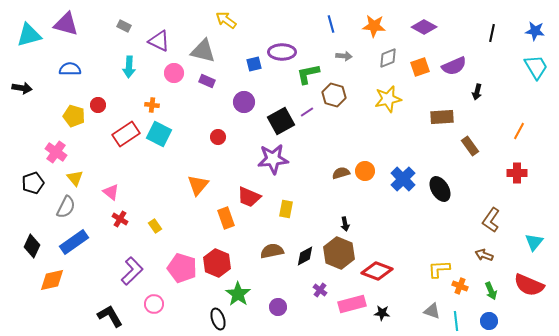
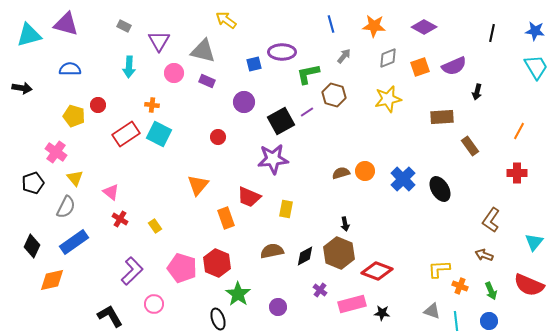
purple triangle at (159, 41): rotated 35 degrees clockwise
gray arrow at (344, 56): rotated 56 degrees counterclockwise
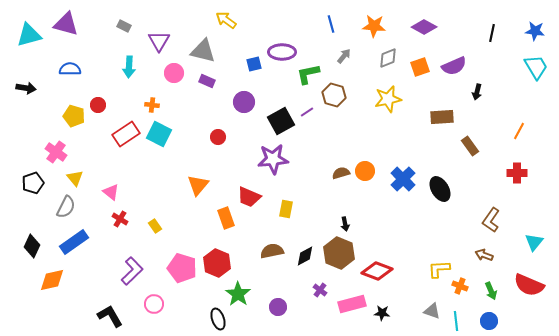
black arrow at (22, 88): moved 4 px right
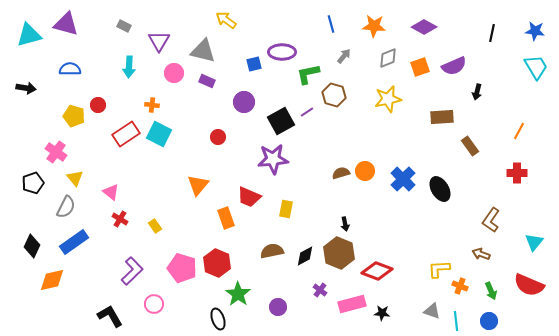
brown arrow at (484, 255): moved 3 px left, 1 px up
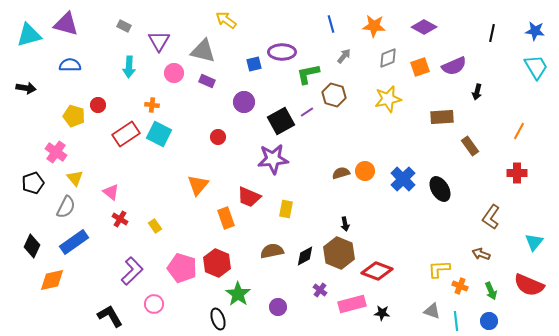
blue semicircle at (70, 69): moved 4 px up
brown L-shape at (491, 220): moved 3 px up
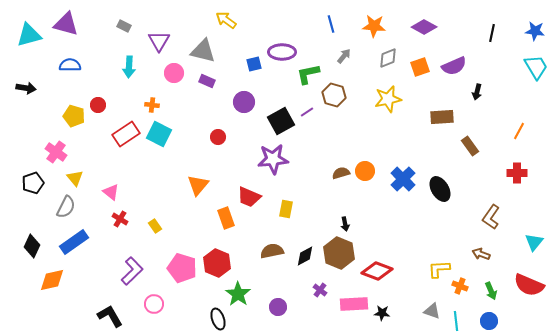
pink rectangle at (352, 304): moved 2 px right; rotated 12 degrees clockwise
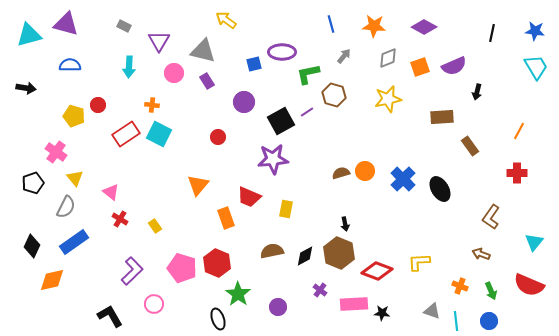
purple rectangle at (207, 81): rotated 35 degrees clockwise
yellow L-shape at (439, 269): moved 20 px left, 7 px up
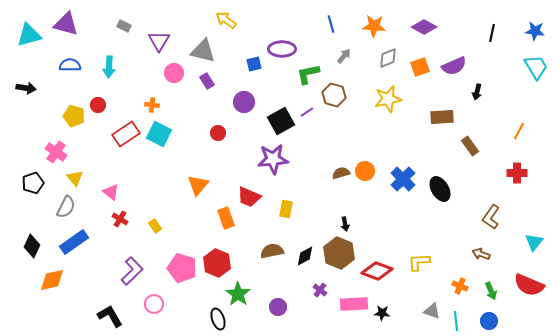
purple ellipse at (282, 52): moved 3 px up
cyan arrow at (129, 67): moved 20 px left
red circle at (218, 137): moved 4 px up
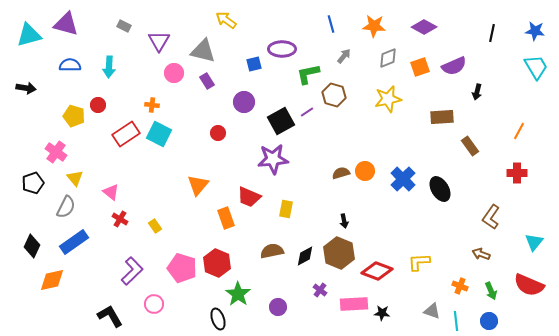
black arrow at (345, 224): moved 1 px left, 3 px up
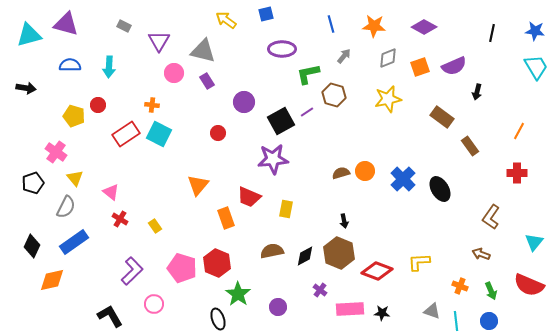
blue square at (254, 64): moved 12 px right, 50 px up
brown rectangle at (442, 117): rotated 40 degrees clockwise
pink rectangle at (354, 304): moved 4 px left, 5 px down
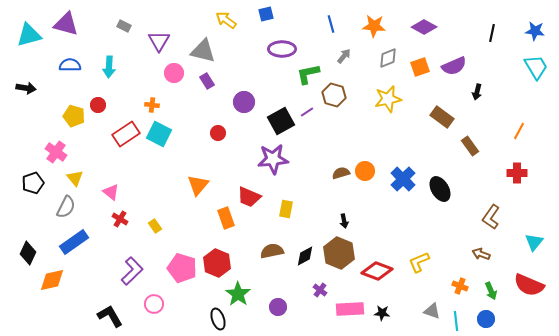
black diamond at (32, 246): moved 4 px left, 7 px down
yellow L-shape at (419, 262): rotated 20 degrees counterclockwise
blue circle at (489, 321): moved 3 px left, 2 px up
